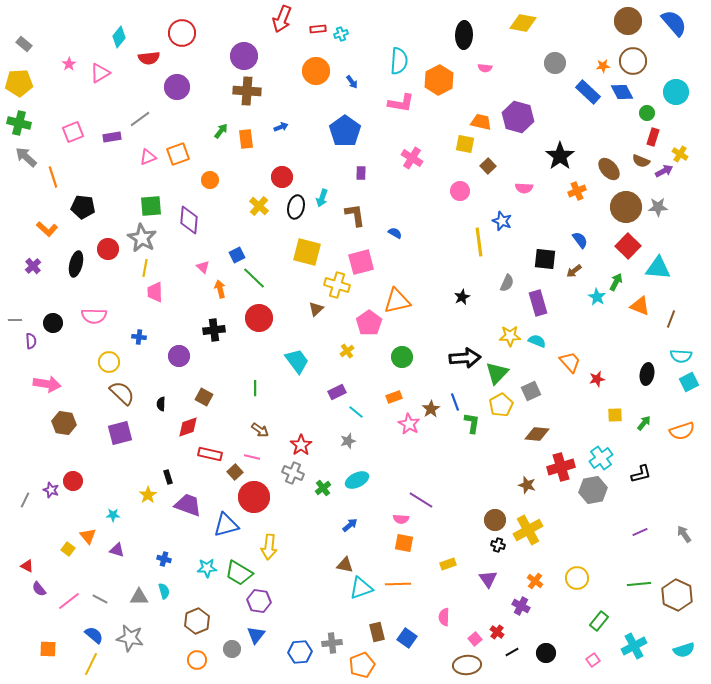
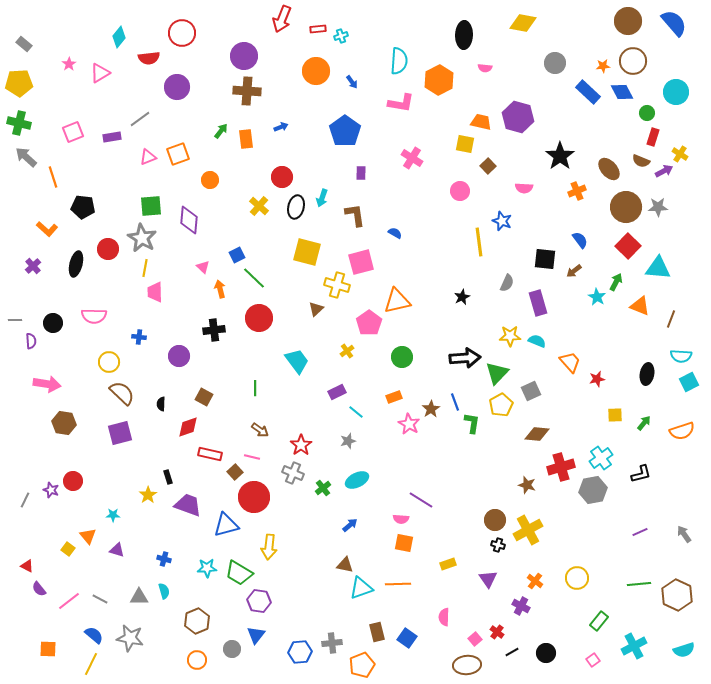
cyan cross at (341, 34): moved 2 px down
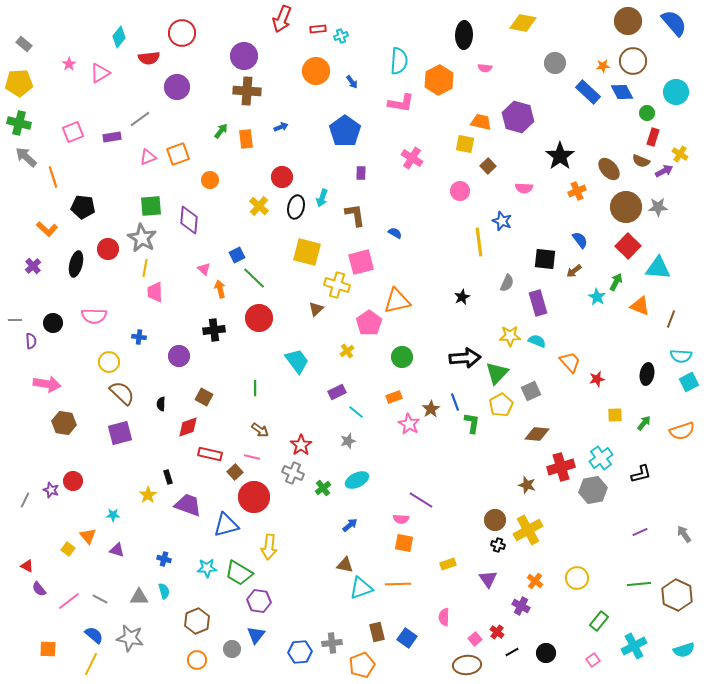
pink triangle at (203, 267): moved 1 px right, 2 px down
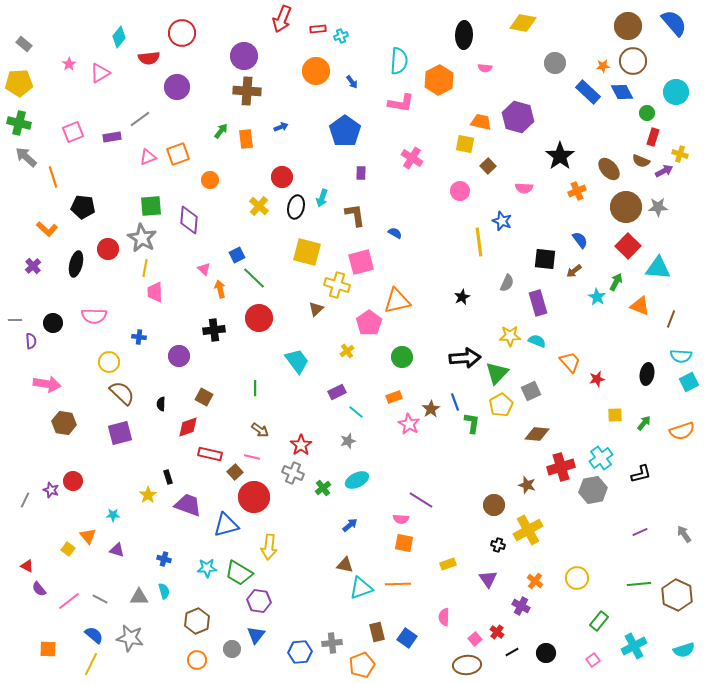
brown circle at (628, 21): moved 5 px down
yellow cross at (680, 154): rotated 14 degrees counterclockwise
brown circle at (495, 520): moved 1 px left, 15 px up
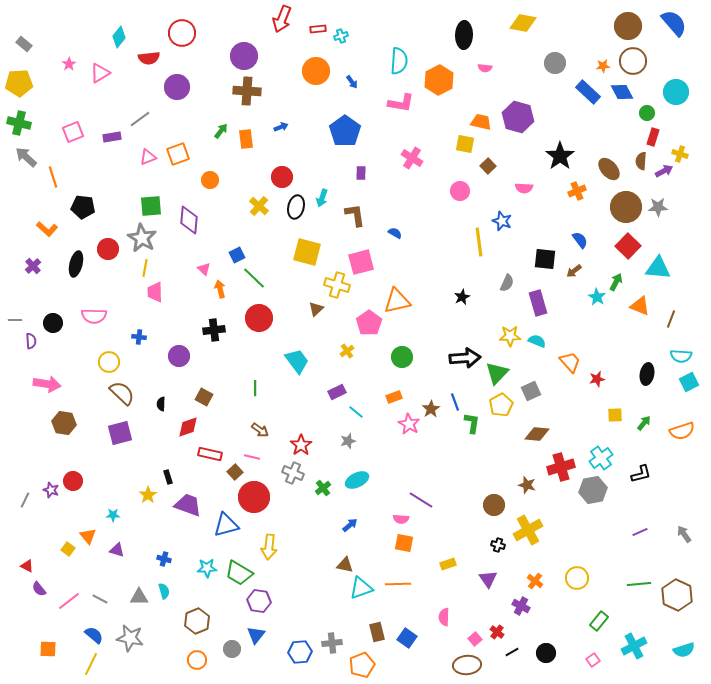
brown semicircle at (641, 161): rotated 72 degrees clockwise
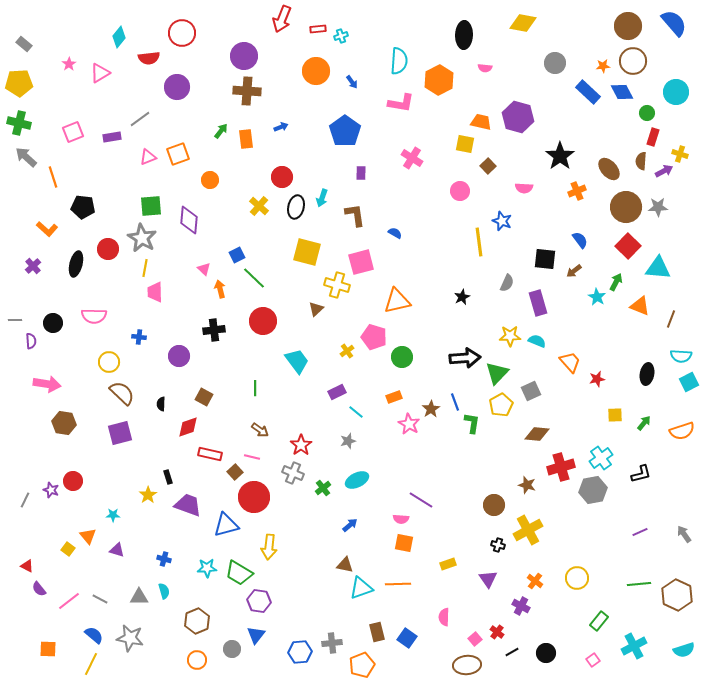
red circle at (259, 318): moved 4 px right, 3 px down
pink pentagon at (369, 323): moved 5 px right, 14 px down; rotated 20 degrees counterclockwise
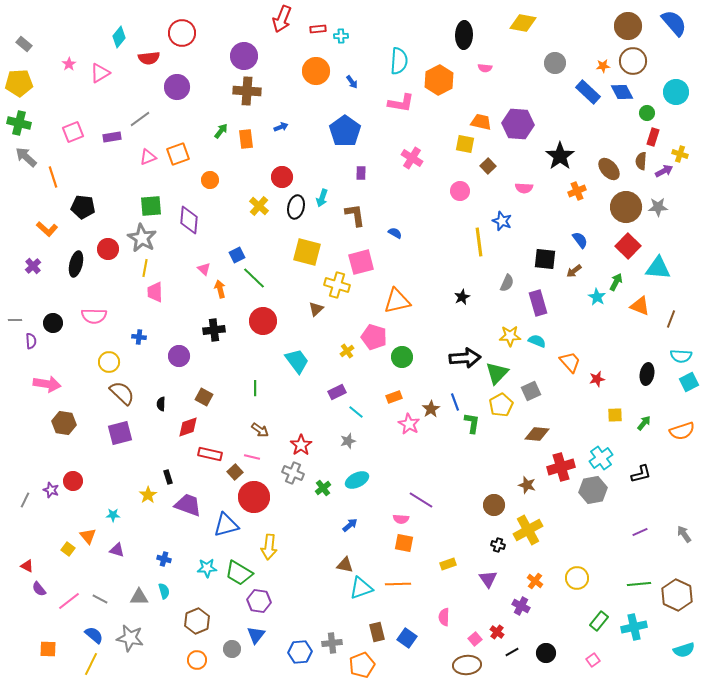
cyan cross at (341, 36): rotated 16 degrees clockwise
purple hexagon at (518, 117): moved 7 px down; rotated 12 degrees counterclockwise
cyan cross at (634, 646): moved 19 px up; rotated 15 degrees clockwise
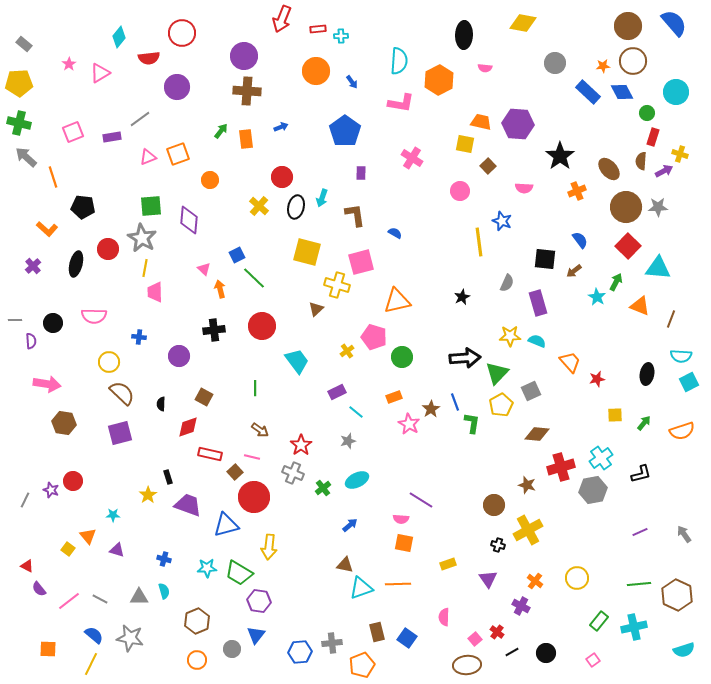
red circle at (263, 321): moved 1 px left, 5 px down
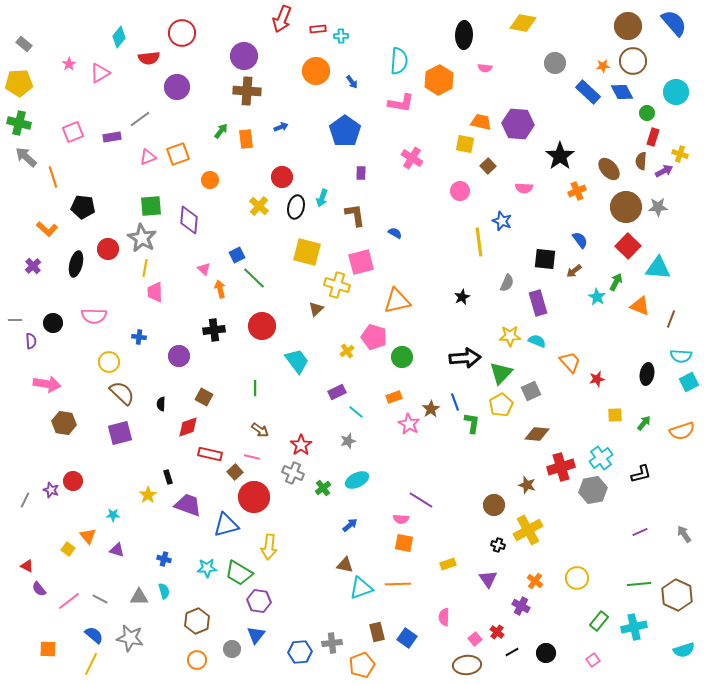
green triangle at (497, 373): moved 4 px right
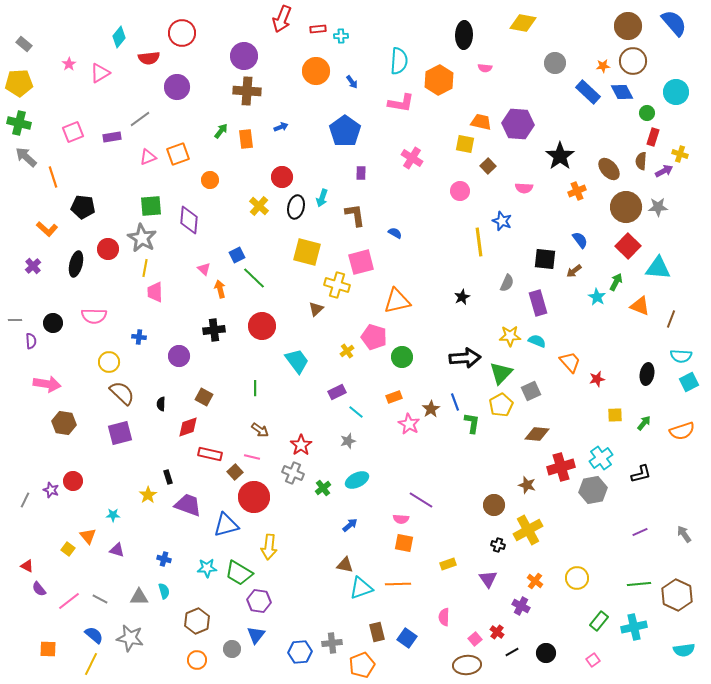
cyan semicircle at (684, 650): rotated 10 degrees clockwise
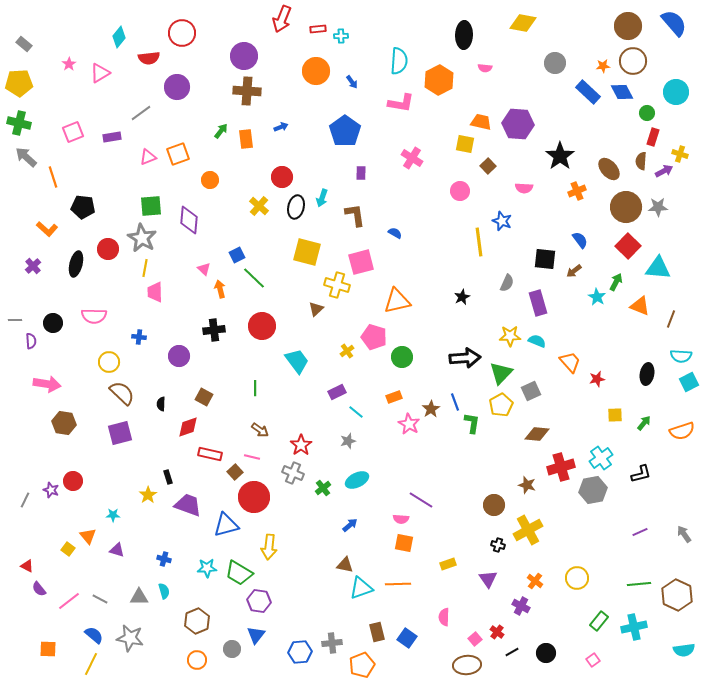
gray line at (140, 119): moved 1 px right, 6 px up
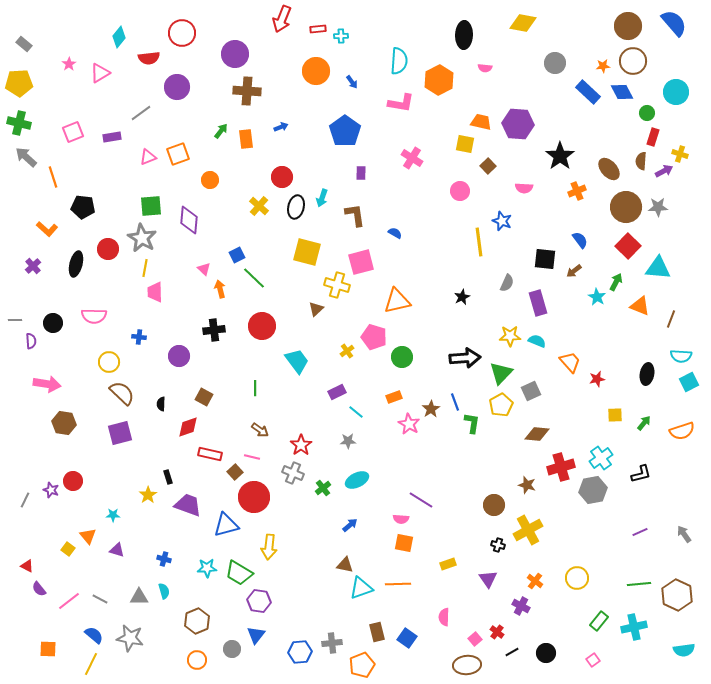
purple circle at (244, 56): moved 9 px left, 2 px up
gray star at (348, 441): rotated 14 degrees clockwise
